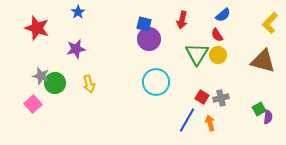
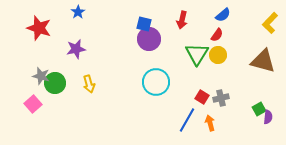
red star: moved 2 px right
red semicircle: rotated 112 degrees counterclockwise
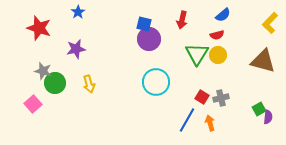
red semicircle: rotated 40 degrees clockwise
gray star: moved 2 px right, 5 px up
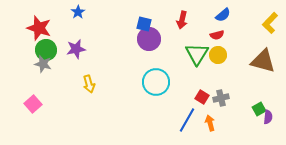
gray star: moved 7 px up
green circle: moved 9 px left, 33 px up
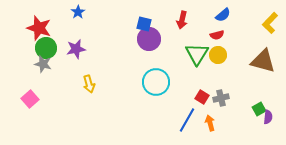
green circle: moved 2 px up
pink square: moved 3 px left, 5 px up
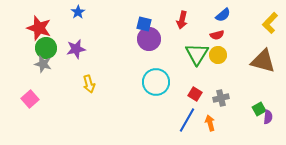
red square: moved 7 px left, 3 px up
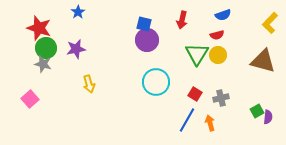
blue semicircle: rotated 21 degrees clockwise
purple circle: moved 2 px left, 1 px down
green square: moved 2 px left, 2 px down
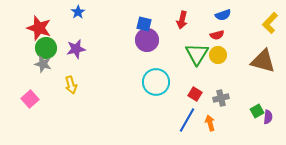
yellow arrow: moved 18 px left, 1 px down
